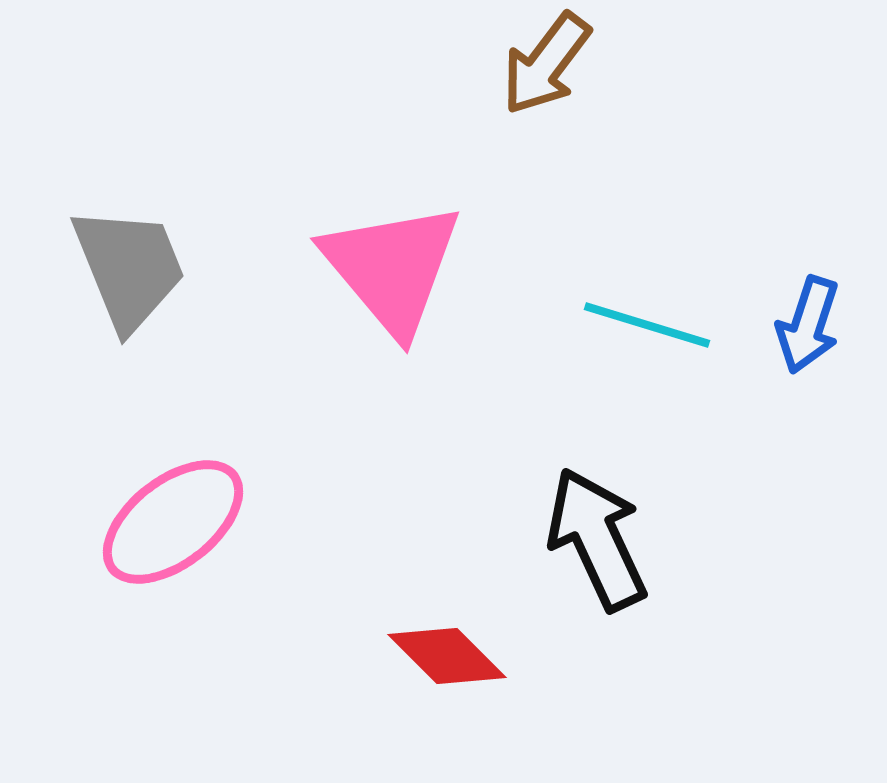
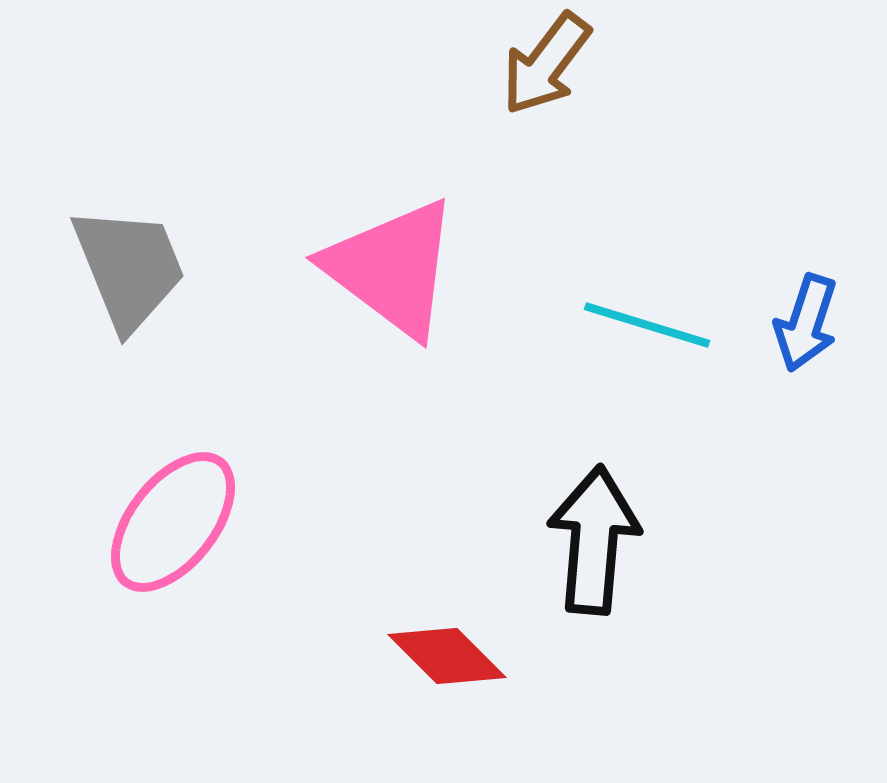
pink triangle: rotated 13 degrees counterclockwise
blue arrow: moved 2 px left, 2 px up
pink ellipse: rotated 14 degrees counterclockwise
black arrow: moved 3 px left, 1 px down; rotated 30 degrees clockwise
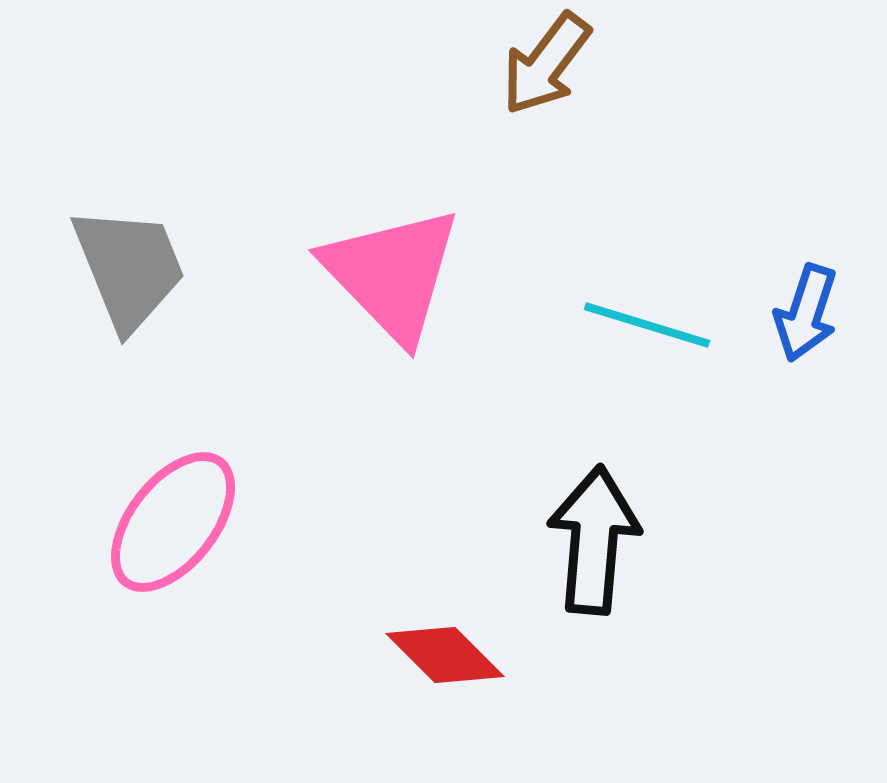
pink triangle: moved 6 px down; rotated 9 degrees clockwise
blue arrow: moved 10 px up
red diamond: moved 2 px left, 1 px up
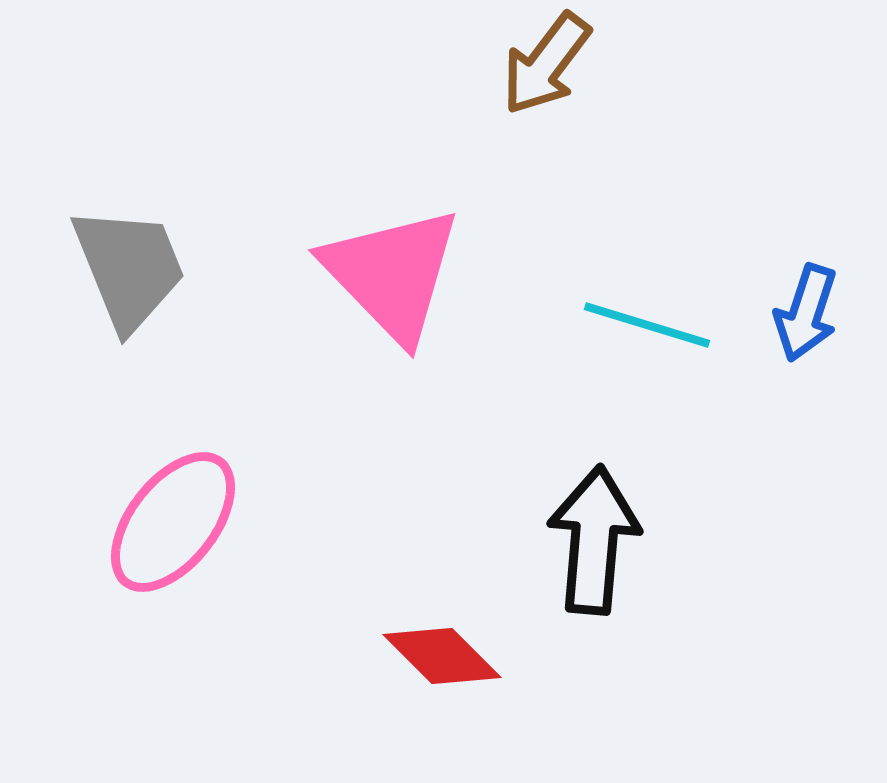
red diamond: moved 3 px left, 1 px down
